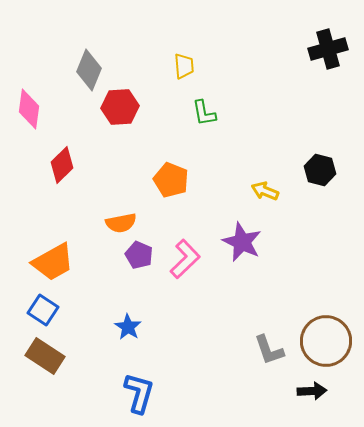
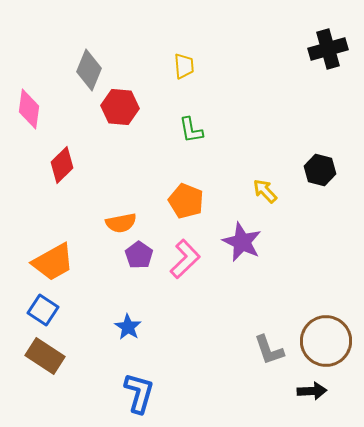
red hexagon: rotated 9 degrees clockwise
green L-shape: moved 13 px left, 17 px down
orange pentagon: moved 15 px right, 21 px down
yellow arrow: rotated 24 degrees clockwise
purple pentagon: rotated 12 degrees clockwise
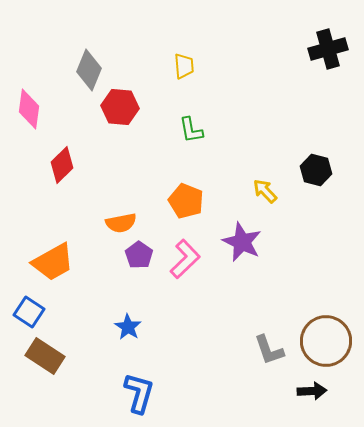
black hexagon: moved 4 px left
blue square: moved 14 px left, 2 px down
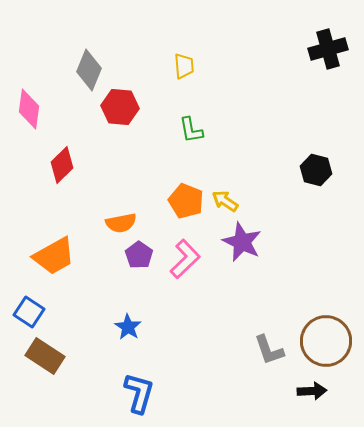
yellow arrow: moved 40 px left, 10 px down; rotated 12 degrees counterclockwise
orange trapezoid: moved 1 px right, 6 px up
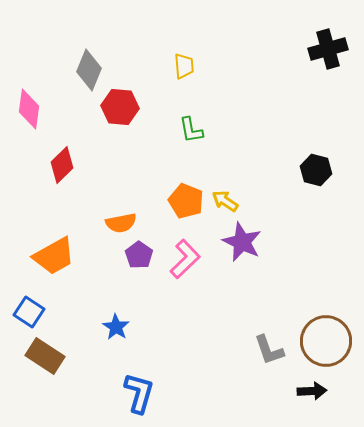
blue star: moved 12 px left
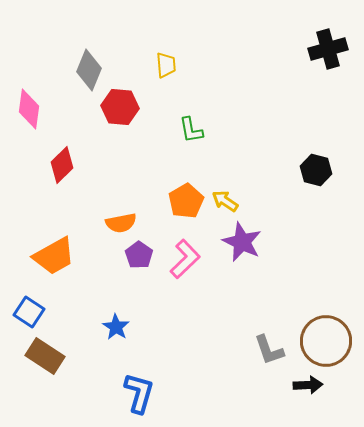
yellow trapezoid: moved 18 px left, 1 px up
orange pentagon: rotated 20 degrees clockwise
black arrow: moved 4 px left, 6 px up
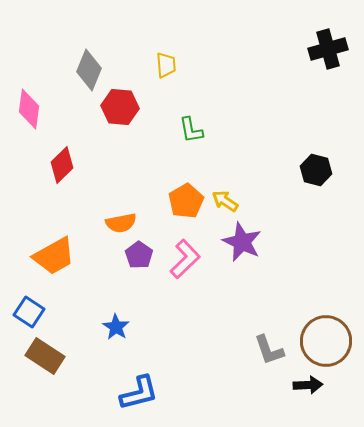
blue L-shape: rotated 60 degrees clockwise
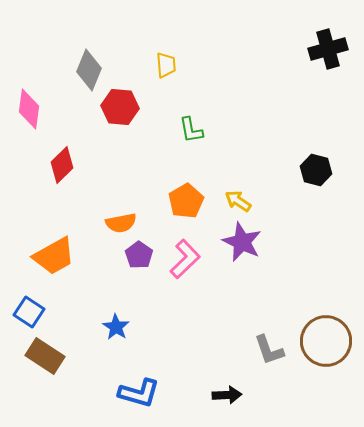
yellow arrow: moved 13 px right
black arrow: moved 81 px left, 10 px down
blue L-shape: rotated 30 degrees clockwise
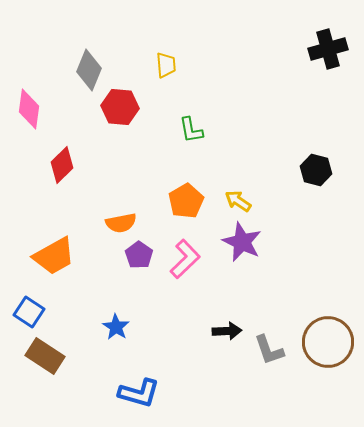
brown circle: moved 2 px right, 1 px down
black arrow: moved 64 px up
